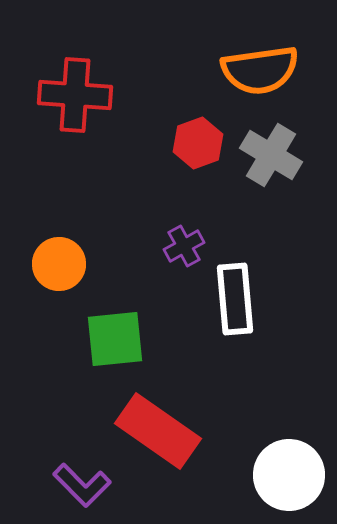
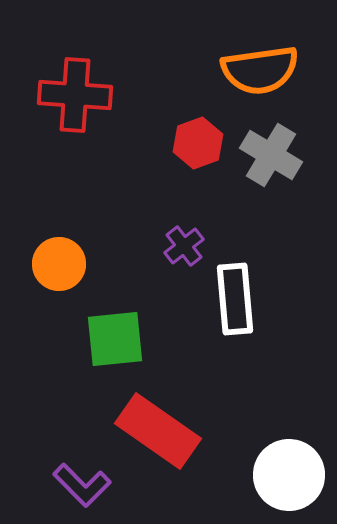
purple cross: rotated 9 degrees counterclockwise
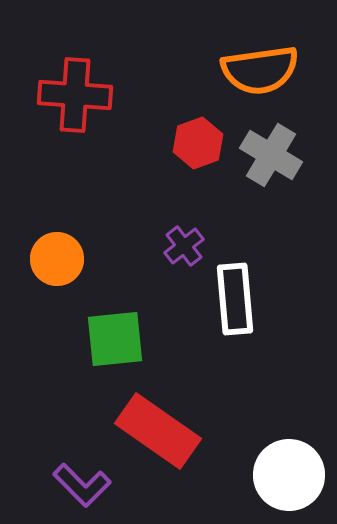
orange circle: moved 2 px left, 5 px up
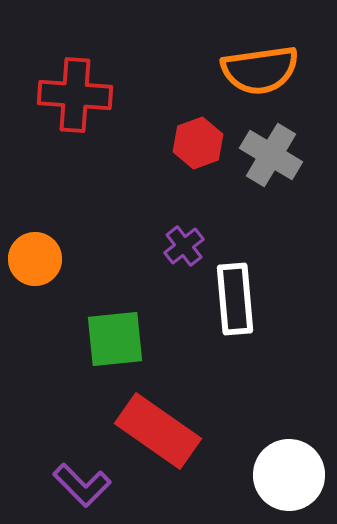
orange circle: moved 22 px left
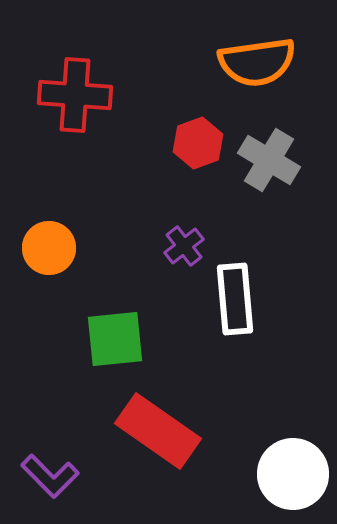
orange semicircle: moved 3 px left, 8 px up
gray cross: moved 2 px left, 5 px down
orange circle: moved 14 px right, 11 px up
white circle: moved 4 px right, 1 px up
purple L-shape: moved 32 px left, 9 px up
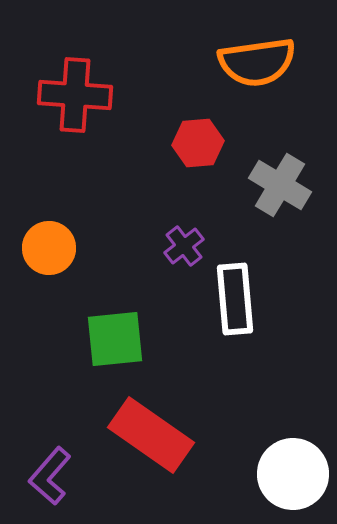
red hexagon: rotated 15 degrees clockwise
gray cross: moved 11 px right, 25 px down
red rectangle: moved 7 px left, 4 px down
purple L-shape: rotated 86 degrees clockwise
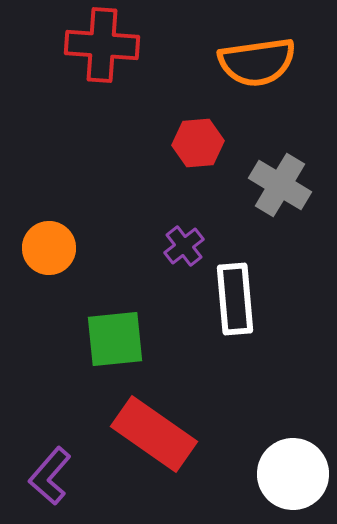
red cross: moved 27 px right, 50 px up
red rectangle: moved 3 px right, 1 px up
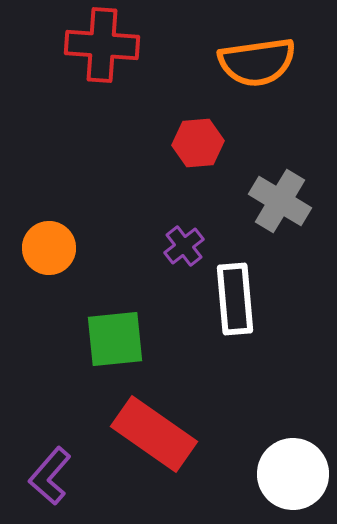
gray cross: moved 16 px down
